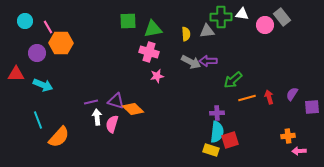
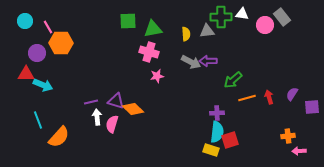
red triangle: moved 10 px right
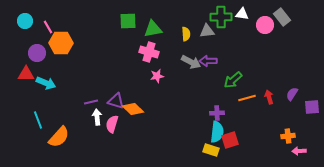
cyan arrow: moved 3 px right, 2 px up
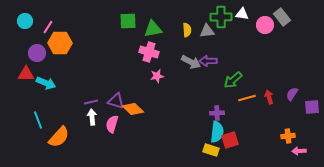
pink line: rotated 64 degrees clockwise
yellow semicircle: moved 1 px right, 4 px up
orange hexagon: moved 1 px left
white arrow: moved 5 px left
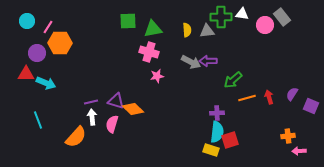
cyan circle: moved 2 px right
purple square: moved 1 px left, 1 px up; rotated 28 degrees clockwise
orange semicircle: moved 17 px right
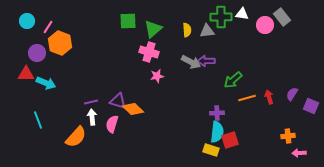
green triangle: rotated 30 degrees counterclockwise
orange hexagon: rotated 20 degrees clockwise
purple arrow: moved 2 px left
purple triangle: moved 2 px right
pink arrow: moved 2 px down
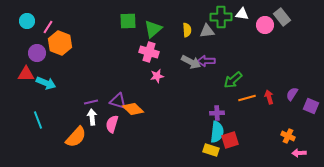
orange cross: rotated 32 degrees clockwise
